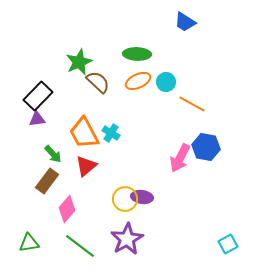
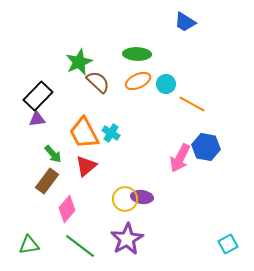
cyan circle: moved 2 px down
green triangle: moved 2 px down
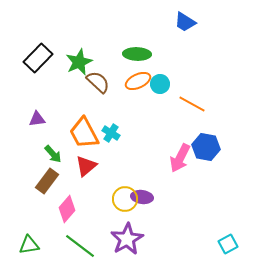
cyan circle: moved 6 px left
black rectangle: moved 38 px up
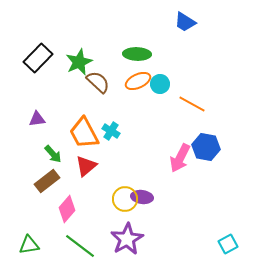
cyan cross: moved 2 px up
brown rectangle: rotated 15 degrees clockwise
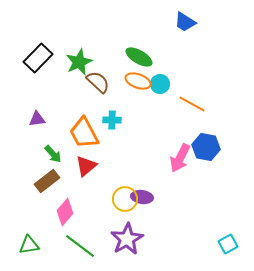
green ellipse: moved 2 px right, 3 px down; rotated 28 degrees clockwise
orange ellipse: rotated 45 degrees clockwise
cyan cross: moved 1 px right, 11 px up; rotated 30 degrees counterclockwise
pink diamond: moved 2 px left, 3 px down
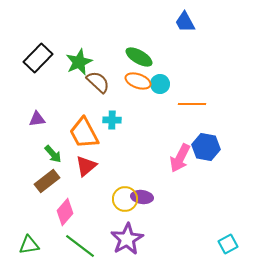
blue trapezoid: rotated 30 degrees clockwise
orange line: rotated 28 degrees counterclockwise
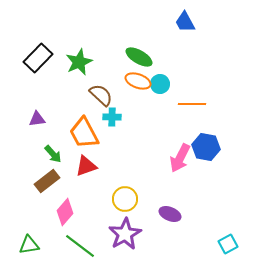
brown semicircle: moved 3 px right, 13 px down
cyan cross: moved 3 px up
red triangle: rotated 20 degrees clockwise
purple ellipse: moved 28 px right, 17 px down; rotated 15 degrees clockwise
purple star: moved 2 px left, 5 px up
